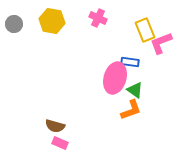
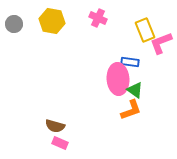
pink ellipse: moved 3 px right, 1 px down; rotated 20 degrees counterclockwise
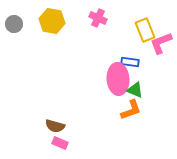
green triangle: rotated 12 degrees counterclockwise
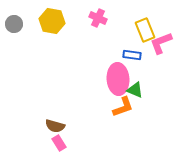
blue rectangle: moved 2 px right, 7 px up
orange L-shape: moved 8 px left, 3 px up
pink rectangle: moved 1 px left; rotated 35 degrees clockwise
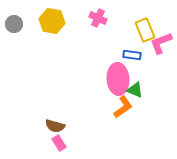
orange L-shape: rotated 15 degrees counterclockwise
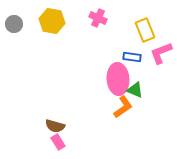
pink L-shape: moved 10 px down
blue rectangle: moved 2 px down
pink rectangle: moved 1 px left, 1 px up
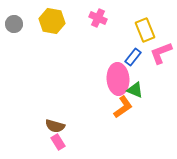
blue rectangle: moved 1 px right; rotated 60 degrees counterclockwise
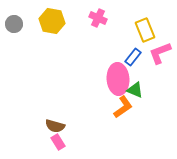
pink L-shape: moved 1 px left
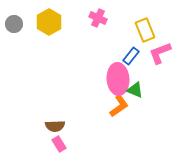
yellow hexagon: moved 3 px left, 1 px down; rotated 20 degrees clockwise
blue rectangle: moved 2 px left, 1 px up
orange L-shape: moved 4 px left, 1 px up
brown semicircle: rotated 18 degrees counterclockwise
pink rectangle: moved 1 px right, 2 px down
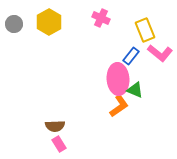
pink cross: moved 3 px right
pink L-shape: rotated 120 degrees counterclockwise
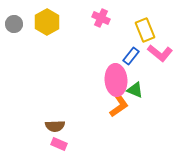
yellow hexagon: moved 2 px left
pink ellipse: moved 2 px left, 1 px down
pink rectangle: rotated 35 degrees counterclockwise
